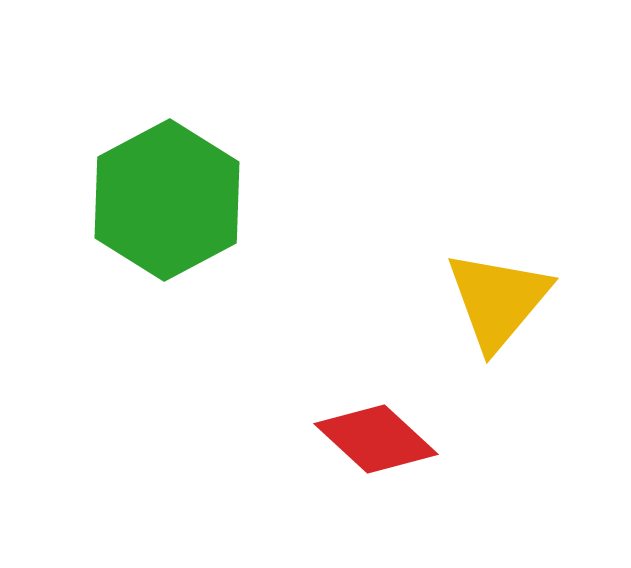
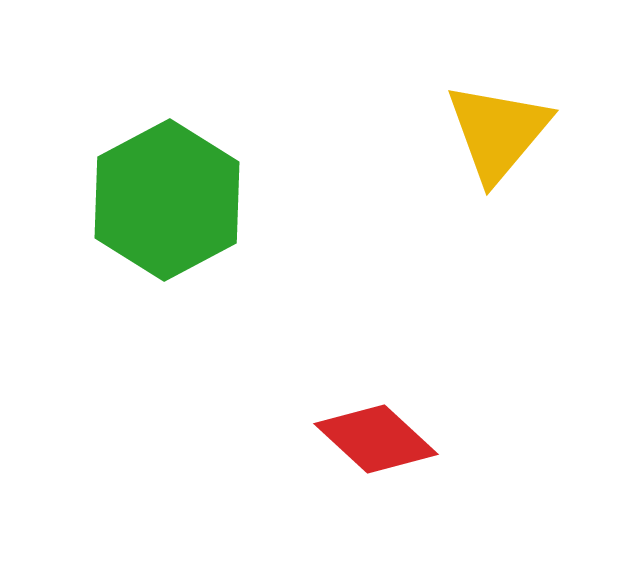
yellow triangle: moved 168 px up
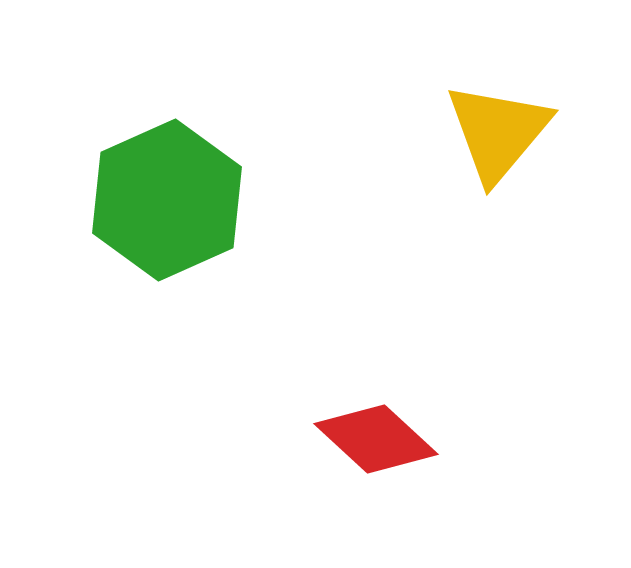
green hexagon: rotated 4 degrees clockwise
